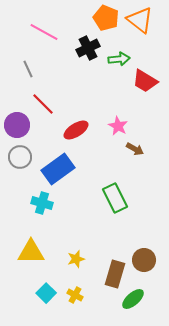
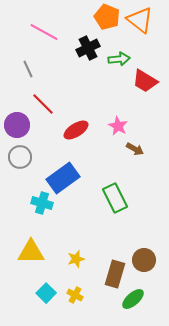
orange pentagon: moved 1 px right, 1 px up
blue rectangle: moved 5 px right, 9 px down
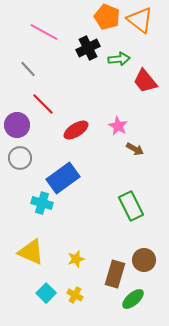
gray line: rotated 18 degrees counterclockwise
red trapezoid: rotated 20 degrees clockwise
gray circle: moved 1 px down
green rectangle: moved 16 px right, 8 px down
yellow triangle: rotated 24 degrees clockwise
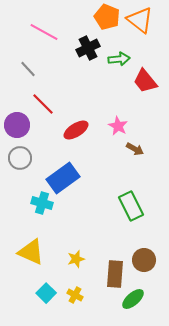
brown rectangle: rotated 12 degrees counterclockwise
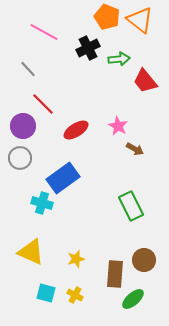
purple circle: moved 6 px right, 1 px down
cyan square: rotated 30 degrees counterclockwise
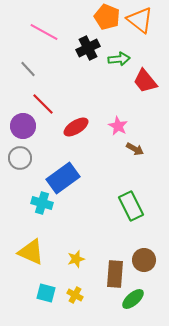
red ellipse: moved 3 px up
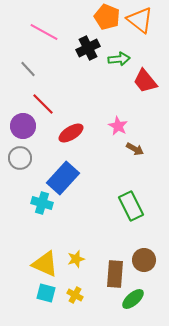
red ellipse: moved 5 px left, 6 px down
blue rectangle: rotated 12 degrees counterclockwise
yellow triangle: moved 14 px right, 12 px down
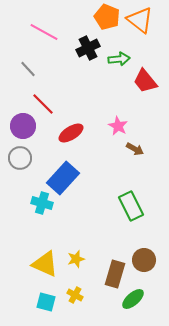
brown rectangle: rotated 12 degrees clockwise
cyan square: moved 9 px down
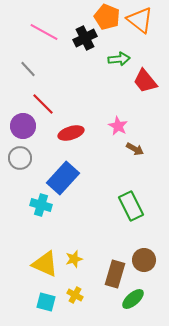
black cross: moved 3 px left, 10 px up
red ellipse: rotated 15 degrees clockwise
cyan cross: moved 1 px left, 2 px down
yellow star: moved 2 px left
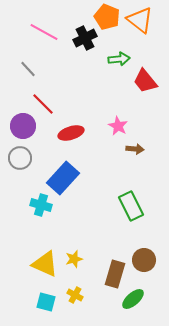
brown arrow: rotated 24 degrees counterclockwise
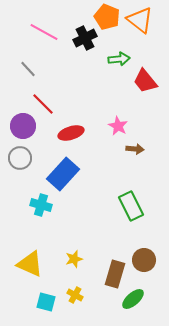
blue rectangle: moved 4 px up
yellow triangle: moved 15 px left
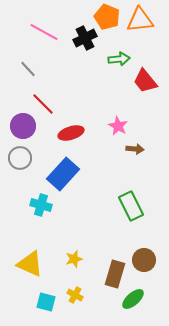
orange triangle: rotated 44 degrees counterclockwise
